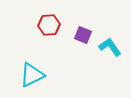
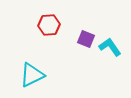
purple square: moved 3 px right, 4 px down
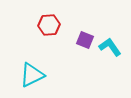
purple square: moved 1 px left, 1 px down
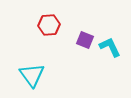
cyan L-shape: rotated 10 degrees clockwise
cyan triangle: rotated 40 degrees counterclockwise
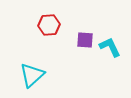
purple square: rotated 18 degrees counterclockwise
cyan triangle: rotated 24 degrees clockwise
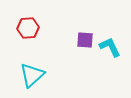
red hexagon: moved 21 px left, 3 px down
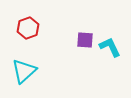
red hexagon: rotated 15 degrees counterclockwise
cyan triangle: moved 8 px left, 4 px up
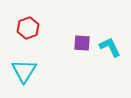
purple square: moved 3 px left, 3 px down
cyan triangle: rotated 16 degrees counterclockwise
